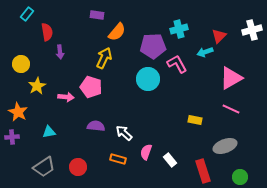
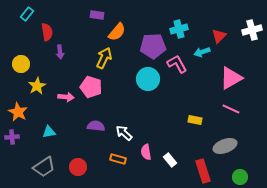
cyan arrow: moved 3 px left
pink semicircle: rotated 28 degrees counterclockwise
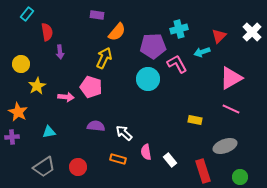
white cross: moved 2 px down; rotated 30 degrees counterclockwise
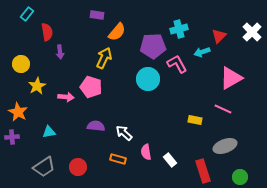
pink line: moved 8 px left
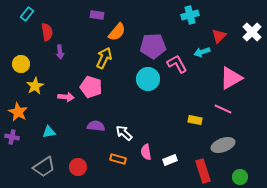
cyan cross: moved 11 px right, 14 px up
yellow star: moved 2 px left
purple cross: rotated 16 degrees clockwise
gray ellipse: moved 2 px left, 1 px up
white rectangle: rotated 72 degrees counterclockwise
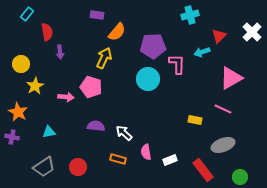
pink L-shape: rotated 30 degrees clockwise
red rectangle: moved 1 px up; rotated 20 degrees counterclockwise
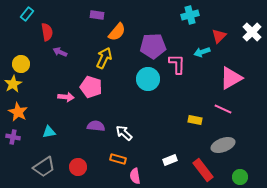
purple arrow: rotated 120 degrees clockwise
yellow star: moved 22 px left, 2 px up
purple cross: moved 1 px right
pink semicircle: moved 11 px left, 24 px down
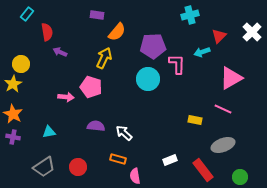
orange star: moved 5 px left, 2 px down
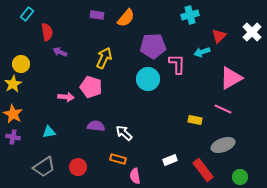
orange semicircle: moved 9 px right, 14 px up
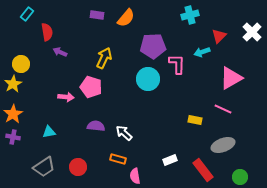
orange star: rotated 12 degrees clockwise
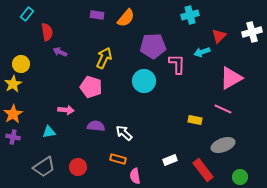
white cross: rotated 30 degrees clockwise
cyan circle: moved 4 px left, 2 px down
pink arrow: moved 13 px down
